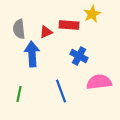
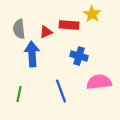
yellow star: rotated 12 degrees counterclockwise
blue cross: rotated 12 degrees counterclockwise
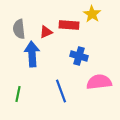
green line: moved 1 px left
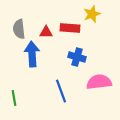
yellow star: rotated 18 degrees clockwise
red rectangle: moved 1 px right, 3 px down
red triangle: rotated 24 degrees clockwise
blue cross: moved 2 px left, 1 px down
green line: moved 4 px left, 4 px down; rotated 21 degrees counterclockwise
